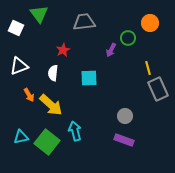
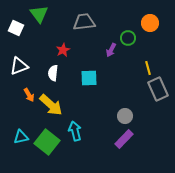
purple rectangle: moved 1 px up; rotated 66 degrees counterclockwise
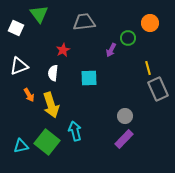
yellow arrow: rotated 30 degrees clockwise
cyan triangle: moved 9 px down
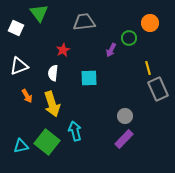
green triangle: moved 1 px up
green circle: moved 1 px right
orange arrow: moved 2 px left, 1 px down
yellow arrow: moved 1 px right, 1 px up
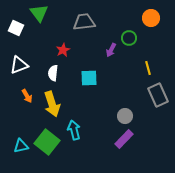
orange circle: moved 1 px right, 5 px up
white triangle: moved 1 px up
gray rectangle: moved 6 px down
cyan arrow: moved 1 px left, 1 px up
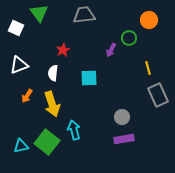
orange circle: moved 2 px left, 2 px down
gray trapezoid: moved 7 px up
orange arrow: rotated 64 degrees clockwise
gray circle: moved 3 px left, 1 px down
purple rectangle: rotated 36 degrees clockwise
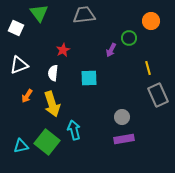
orange circle: moved 2 px right, 1 px down
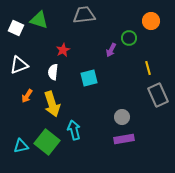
green triangle: moved 7 px down; rotated 36 degrees counterclockwise
white semicircle: moved 1 px up
cyan square: rotated 12 degrees counterclockwise
